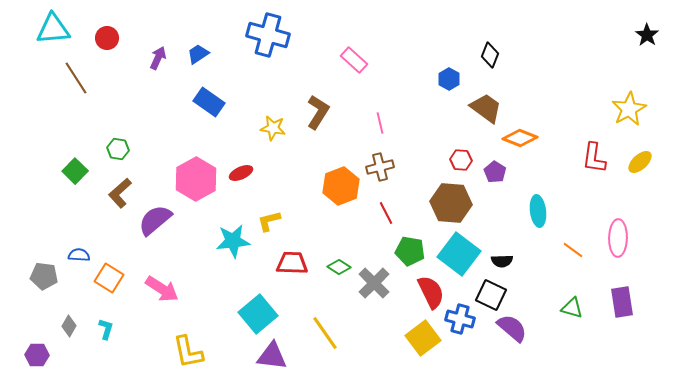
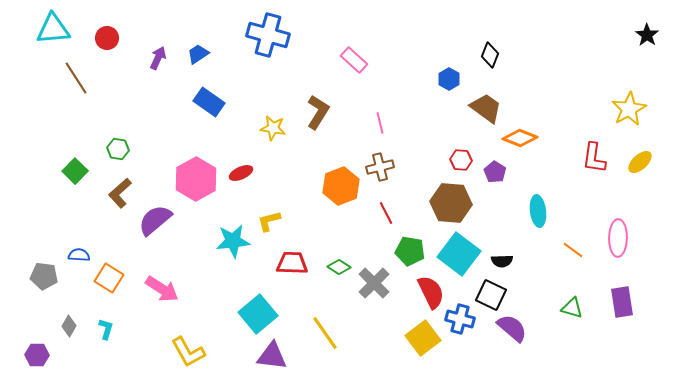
yellow L-shape at (188, 352): rotated 18 degrees counterclockwise
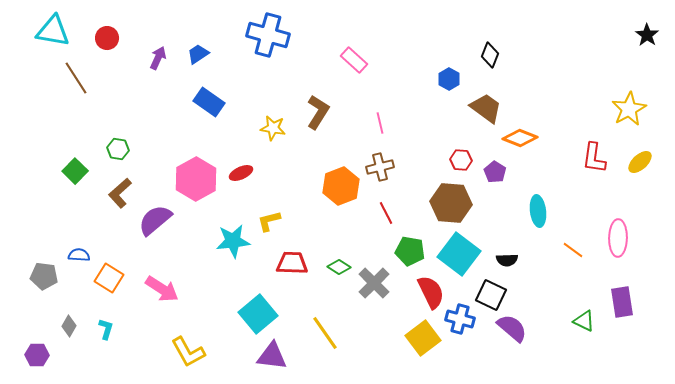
cyan triangle at (53, 29): moved 2 px down; rotated 15 degrees clockwise
black semicircle at (502, 261): moved 5 px right, 1 px up
green triangle at (572, 308): moved 12 px right, 13 px down; rotated 10 degrees clockwise
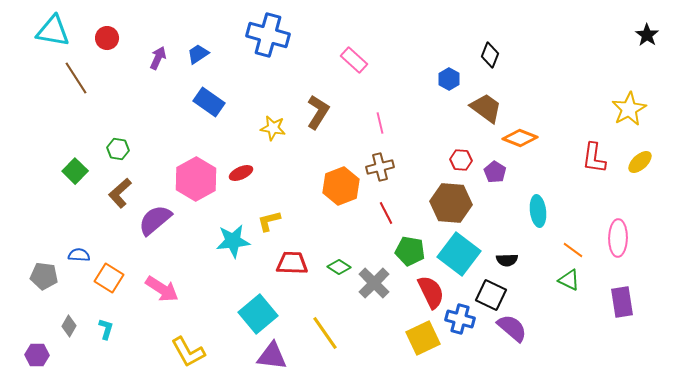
green triangle at (584, 321): moved 15 px left, 41 px up
yellow square at (423, 338): rotated 12 degrees clockwise
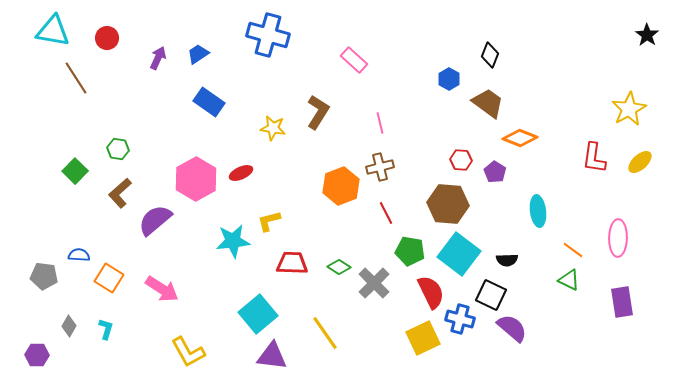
brown trapezoid at (486, 108): moved 2 px right, 5 px up
brown hexagon at (451, 203): moved 3 px left, 1 px down
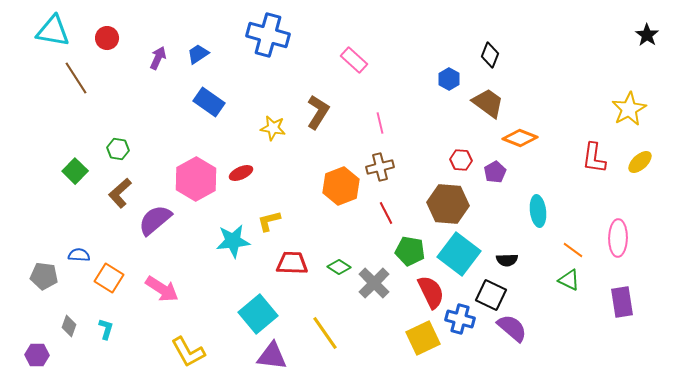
purple pentagon at (495, 172): rotated 10 degrees clockwise
gray diamond at (69, 326): rotated 10 degrees counterclockwise
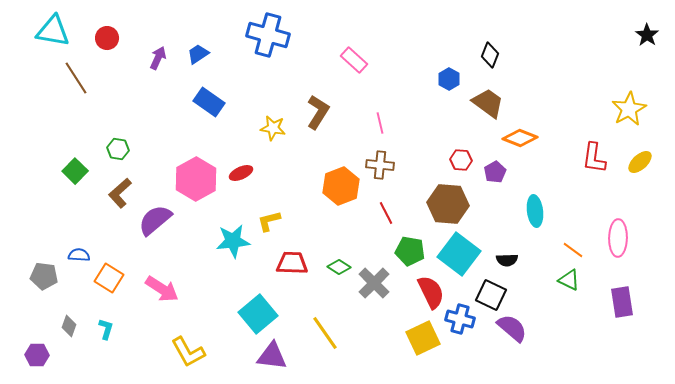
brown cross at (380, 167): moved 2 px up; rotated 20 degrees clockwise
cyan ellipse at (538, 211): moved 3 px left
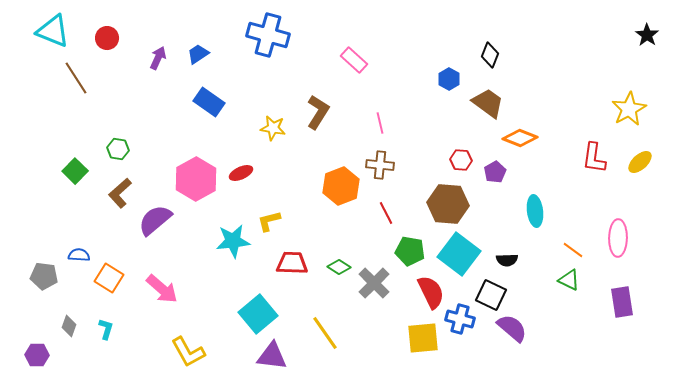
cyan triangle at (53, 31): rotated 12 degrees clockwise
pink arrow at (162, 289): rotated 8 degrees clockwise
yellow square at (423, 338): rotated 20 degrees clockwise
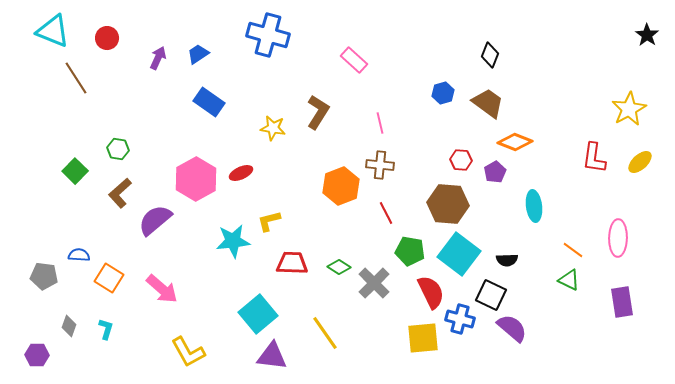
blue hexagon at (449, 79): moved 6 px left, 14 px down; rotated 15 degrees clockwise
orange diamond at (520, 138): moved 5 px left, 4 px down
cyan ellipse at (535, 211): moved 1 px left, 5 px up
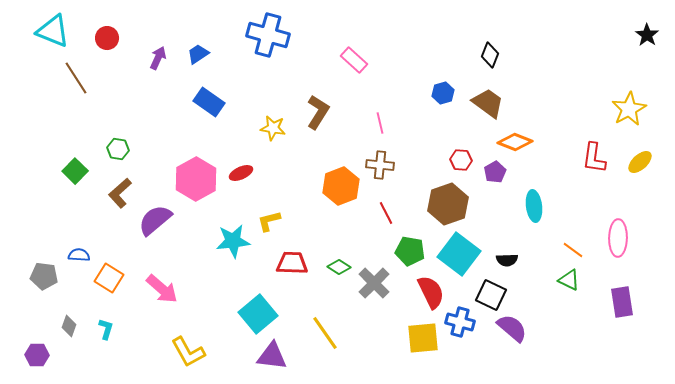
brown hexagon at (448, 204): rotated 24 degrees counterclockwise
blue cross at (460, 319): moved 3 px down
